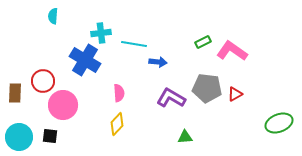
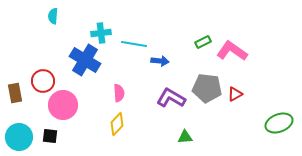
blue arrow: moved 2 px right, 1 px up
brown rectangle: rotated 12 degrees counterclockwise
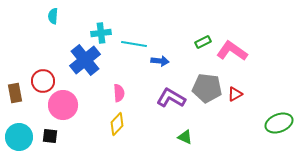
blue cross: rotated 20 degrees clockwise
green triangle: rotated 28 degrees clockwise
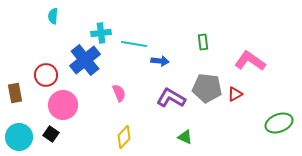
green rectangle: rotated 70 degrees counterclockwise
pink L-shape: moved 18 px right, 10 px down
red circle: moved 3 px right, 6 px up
pink semicircle: rotated 18 degrees counterclockwise
yellow diamond: moved 7 px right, 13 px down
black square: moved 1 px right, 2 px up; rotated 28 degrees clockwise
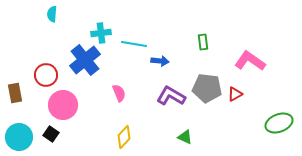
cyan semicircle: moved 1 px left, 2 px up
purple L-shape: moved 2 px up
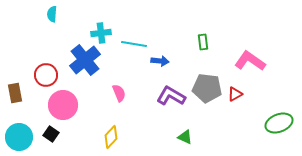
yellow diamond: moved 13 px left
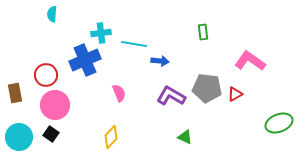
green rectangle: moved 10 px up
blue cross: rotated 16 degrees clockwise
pink circle: moved 8 px left
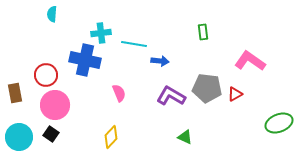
blue cross: rotated 36 degrees clockwise
